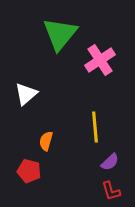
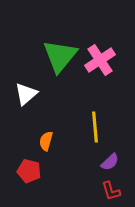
green triangle: moved 22 px down
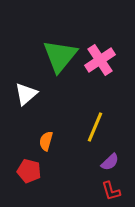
yellow line: rotated 28 degrees clockwise
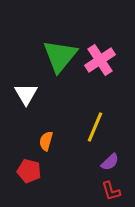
white triangle: rotated 20 degrees counterclockwise
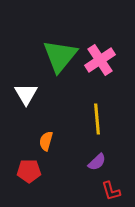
yellow line: moved 2 px right, 8 px up; rotated 28 degrees counterclockwise
purple semicircle: moved 13 px left
red pentagon: rotated 15 degrees counterclockwise
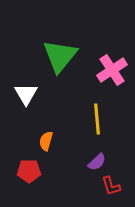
pink cross: moved 12 px right, 10 px down
red L-shape: moved 5 px up
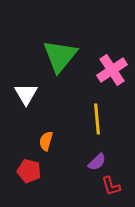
red pentagon: rotated 15 degrees clockwise
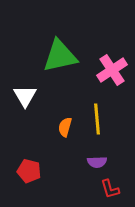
green triangle: rotated 39 degrees clockwise
white triangle: moved 1 px left, 2 px down
orange semicircle: moved 19 px right, 14 px up
purple semicircle: rotated 42 degrees clockwise
red L-shape: moved 1 px left, 3 px down
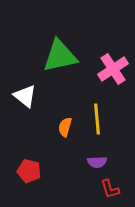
pink cross: moved 1 px right, 1 px up
white triangle: rotated 20 degrees counterclockwise
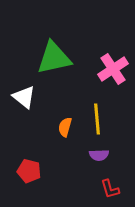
green triangle: moved 6 px left, 2 px down
white triangle: moved 1 px left, 1 px down
purple semicircle: moved 2 px right, 7 px up
